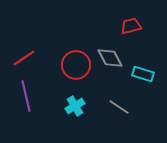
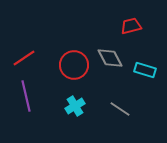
red circle: moved 2 px left
cyan rectangle: moved 2 px right, 4 px up
gray line: moved 1 px right, 2 px down
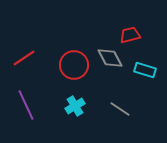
red trapezoid: moved 1 px left, 9 px down
purple line: moved 9 px down; rotated 12 degrees counterclockwise
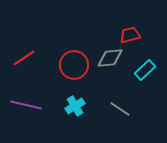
gray diamond: rotated 68 degrees counterclockwise
cyan rectangle: rotated 60 degrees counterclockwise
purple line: rotated 52 degrees counterclockwise
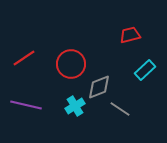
gray diamond: moved 11 px left, 29 px down; rotated 16 degrees counterclockwise
red circle: moved 3 px left, 1 px up
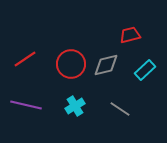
red line: moved 1 px right, 1 px down
gray diamond: moved 7 px right, 22 px up; rotated 8 degrees clockwise
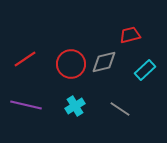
gray diamond: moved 2 px left, 3 px up
